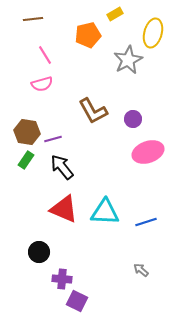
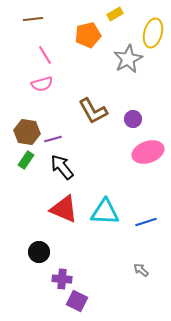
gray star: moved 1 px up
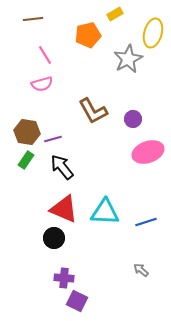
black circle: moved 15 px right, 14 px up
purple cross: moved 2 px right, 1 px up
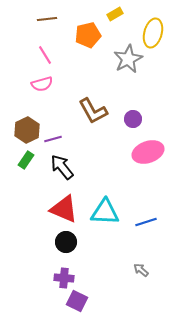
brown line: moved 14 px right
brown hexagon: moved 2 px up; rotated 25 degrees clockwise
black circle: moved 12 px right, 4 px down
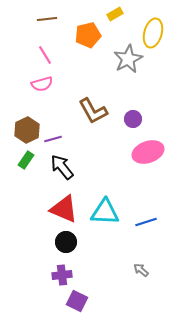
purple cross: moved 2 px left, 3 px up; rotated 12 degrees counterclockwise
